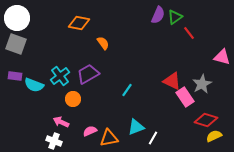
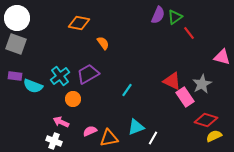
cyan semicircle: moved 1 px left, 1 px down
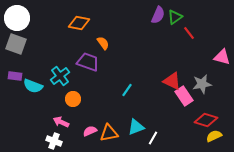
purple trapezoid: moved 12 px up; rotated 50 degrees clockwise
gray star: rotated 18 degrees clockwise
pink rectangle: moved 1 px left, 1 px up
orange triangle: moved 5 px up
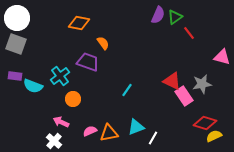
red diamond: moved 1 px left, 3 px down
white cross: rotated 21 degrees clockwise
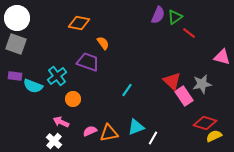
red line: rotated 16 degrees counterclockwise
cyan cross: moved 3 px left
red triangle: rotated 18 degrees clockwise
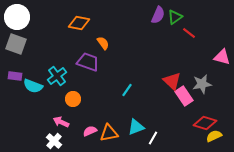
white circle: moved 1 px up
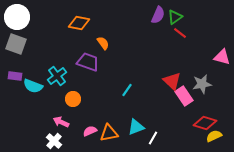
red line: moved 9 px left
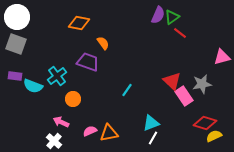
green triangle: moved 3 px left
pink triangle: rotated 30 degrees counterclockwise
cyan triangle: moved 15 px right, 4 px up
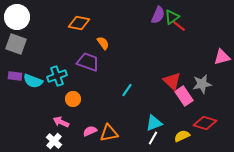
red line: moved 1 px left, 7 px up
cyan cross: rotated 18 degrees clockwise
cyan semicircle: moved 5 px up
cyan triangle: moved 3 px right
yellow semicircle: moved 32 px left
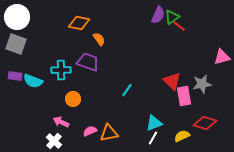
orange semicircle: moved 4 px left, 4 px up
cyan cross: moved 4 px right, 6 px up; rotated 18 degrees clockwise
pink rectangle: rotated 24 degrees clockwise
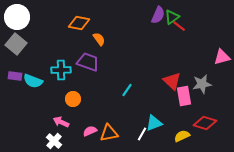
gray square: rotated 20 degrees clockwise
white line: moved 11 px left, 4 px up
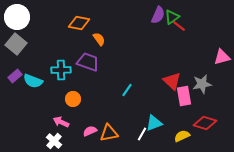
purple rectangle: rotated 48 degrees counterclockwise
